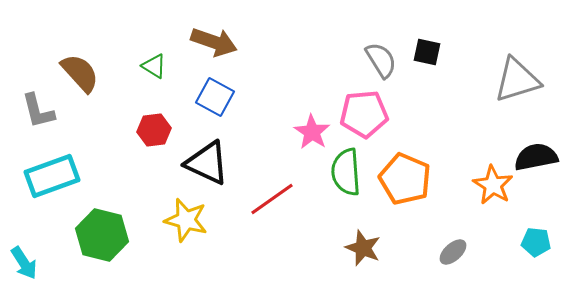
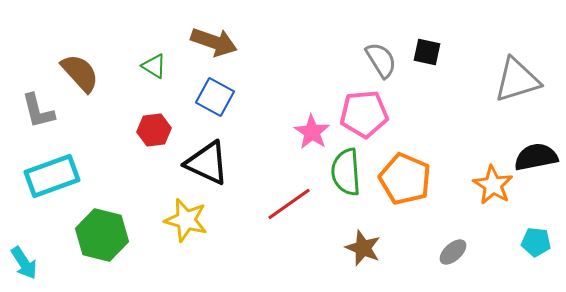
red line: moved 17 px right, 5 px down
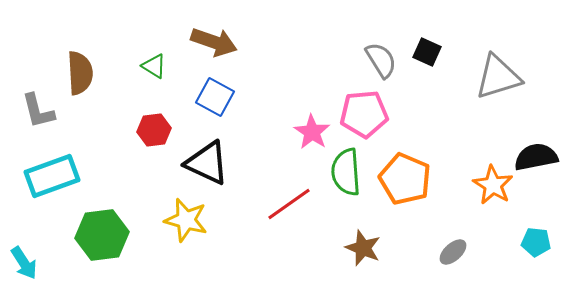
black square: rotated 12 degrees clockwise
brown semicircle: rotated 39 degrees clockwise
gray triangle: moved 19 px left, 3 px up
green hexagon: rotated 21 degrees counterclockwise
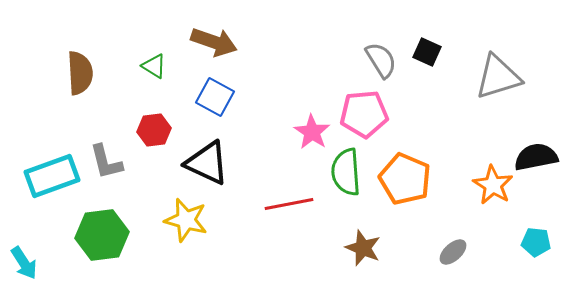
gray L-shape: moved 68 px right, 51 px down
red line: rotated 24 degrees clockwise
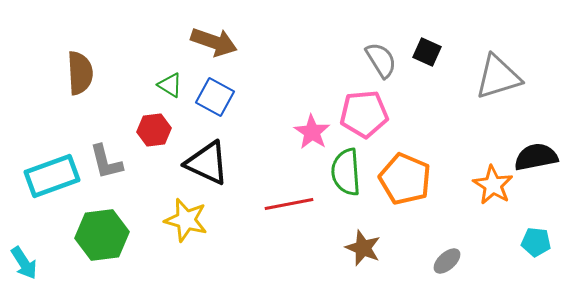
green triangle: moved 16 px right, 19 px down
gray ellipse: moved 6 px left, 9 px down
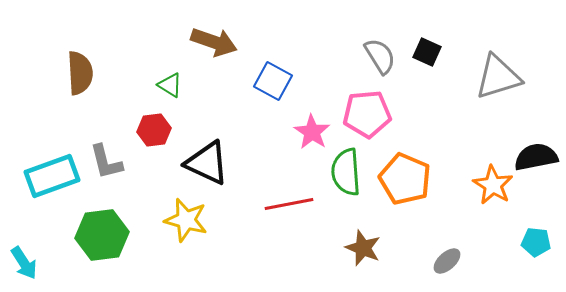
gray semicircle: moved 1 px left, 4 px up
blue square: moved 58 px right, 16 px up
pink pentagon: moved 3 px right
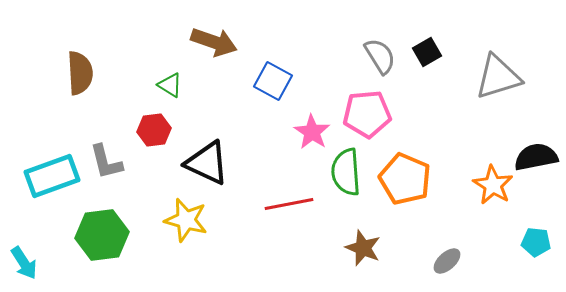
black square: rotated 36 degrees clockwise
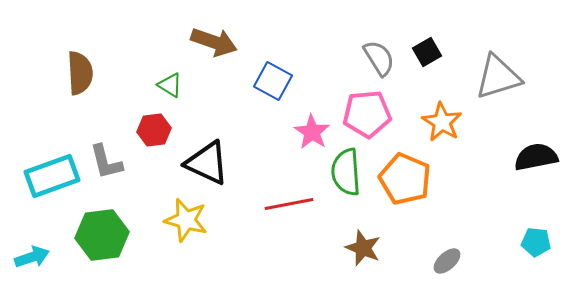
gray semicircle: moved 1 px left, 2 px down
orange star: moved 51 px left, 63 px up
cyan arrow: moved 8 px right, 6 px up; rotated 76 degrees counterclockwise
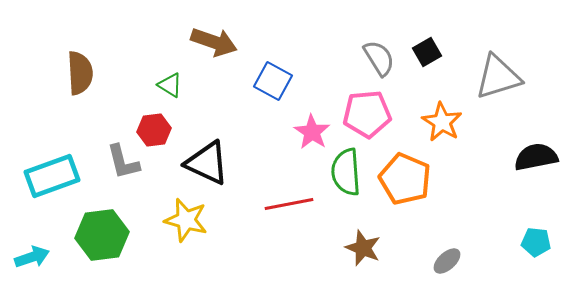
gray L-shape: moved 17 px right
